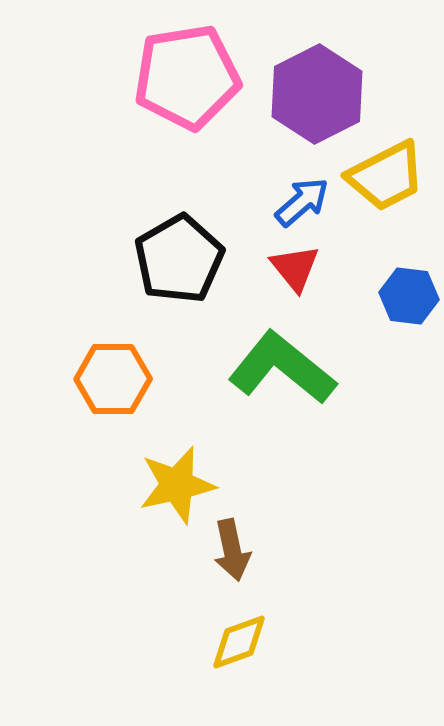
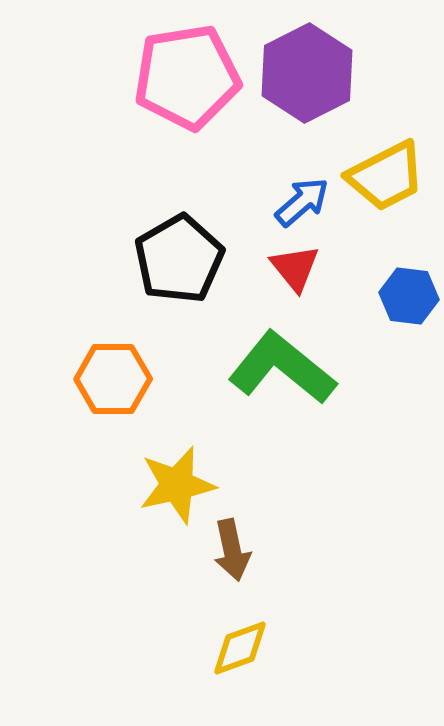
purple hexagon: moved 10 px left, 21 px up
yellow diamond: moved 1 px right, 6 px down
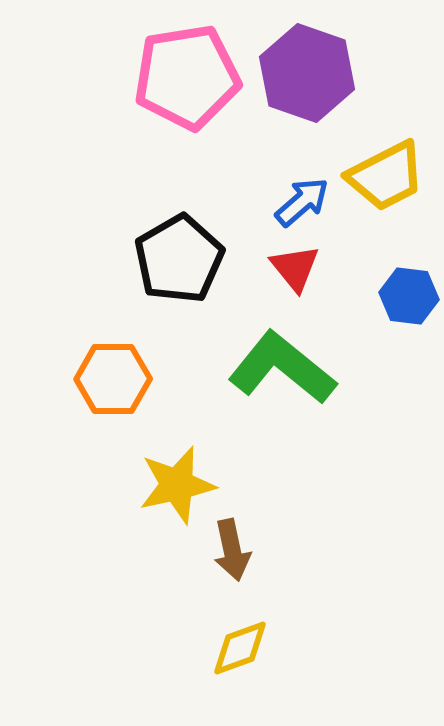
purple hexagon: rotated 14 degrees counterclockwise
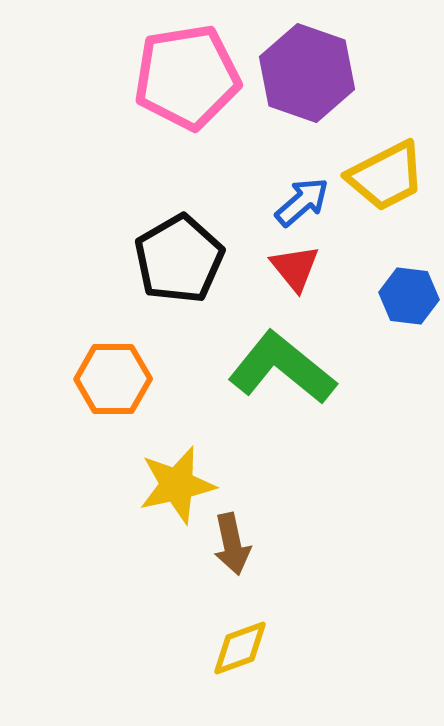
brown arrow: moved 6 px up
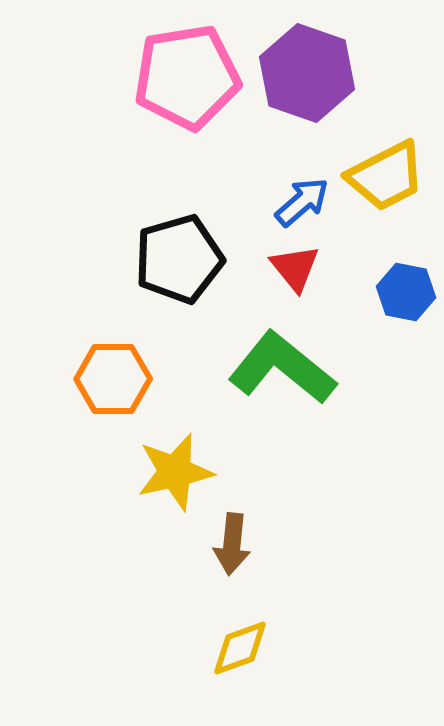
black pentagon: rotated 14 degrees clockwise
blue hexagon: moved 3 px left, 4 px up; rotated 4 degrees clockwise
yellow star: moved 2 px left, 13 px up
brown arrow: rotated 18 degrees clockwise
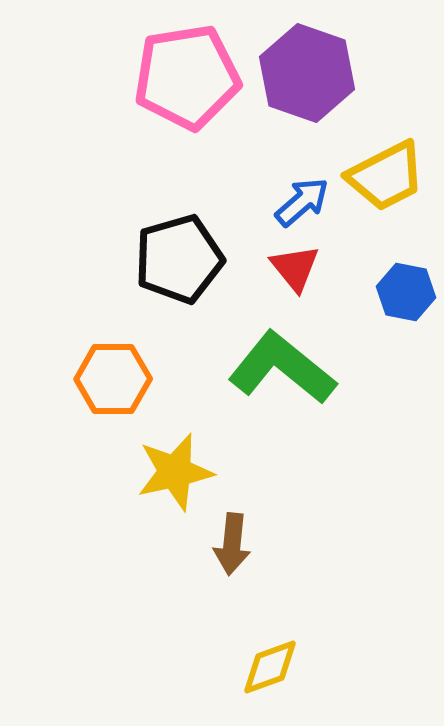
yellow diamond: moved 30 px right, 19 px down
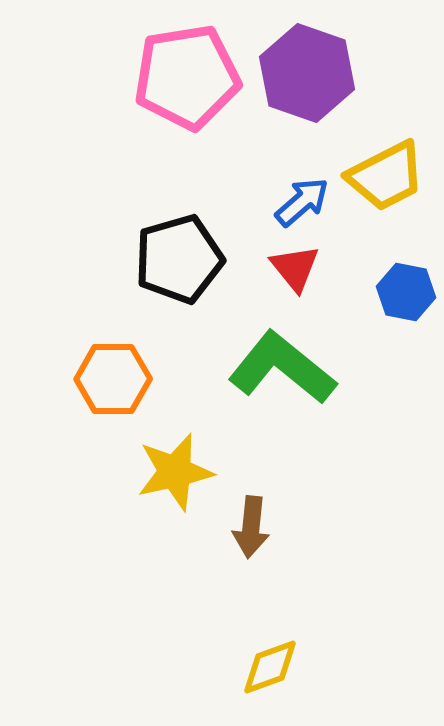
brown arrow: moved 19 px right, 17 px up
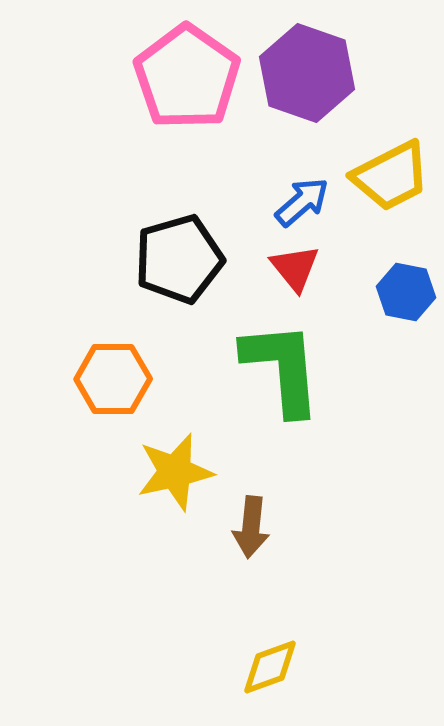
pink pentagon: rotated 28 degrees counterclockwise
yellow trapezoid: moved 5 px right
green L-shape: rotated 46 degrees clockwise
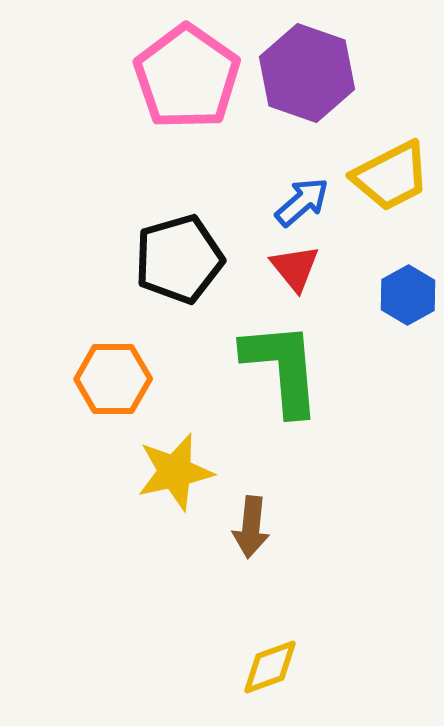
blue hexagon: moved 2 px right, 3 px down; rotated 20 degrees clockwise
